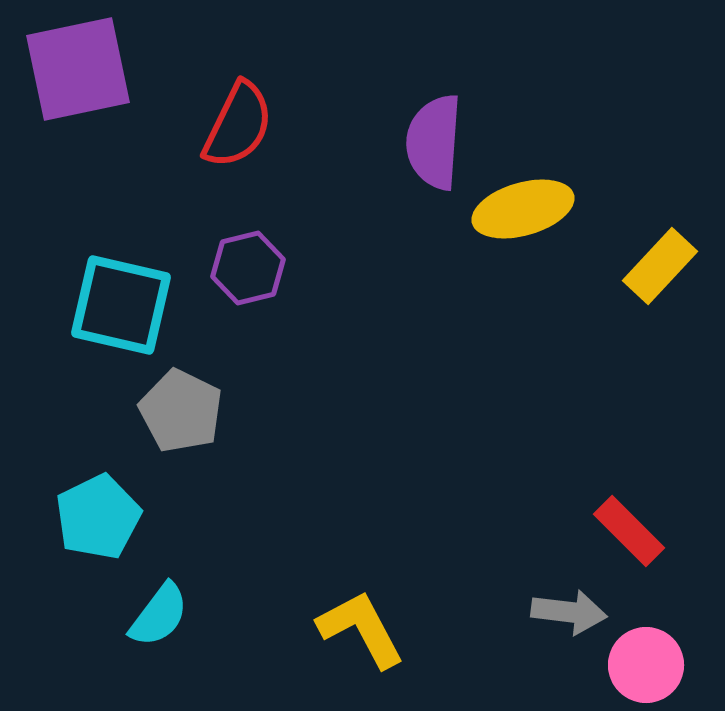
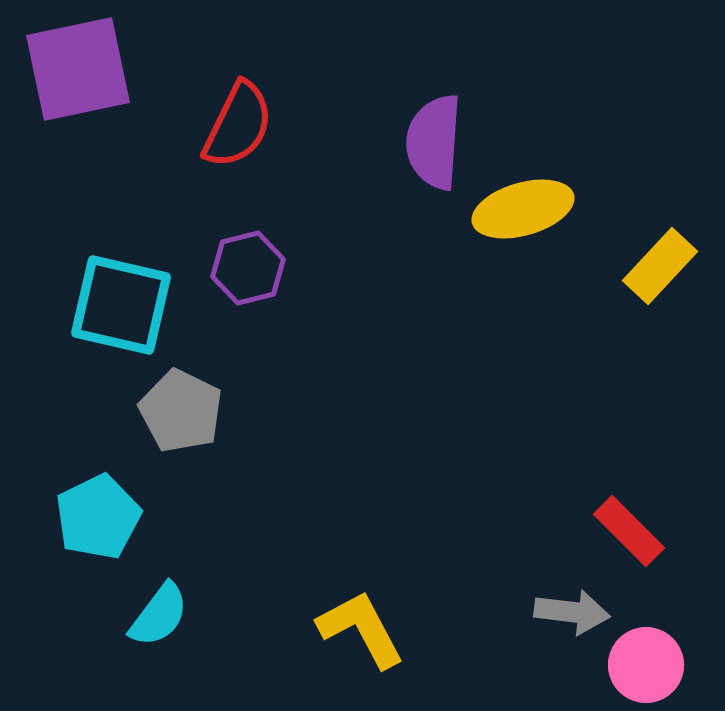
gray arrow: moved 3 px right
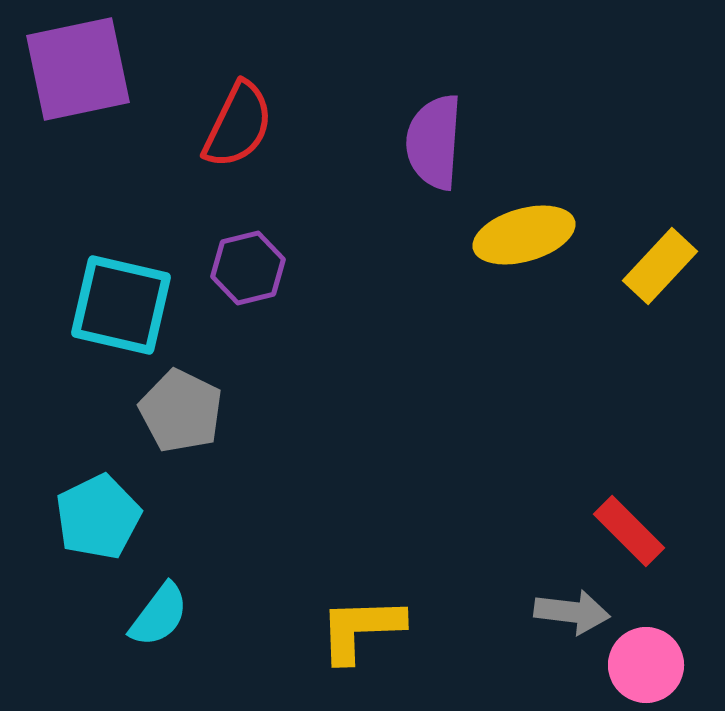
yellow ellipse: moved 1 px right, 26 px down
yellow L-shape: rotated 64 degrees counterclockwise
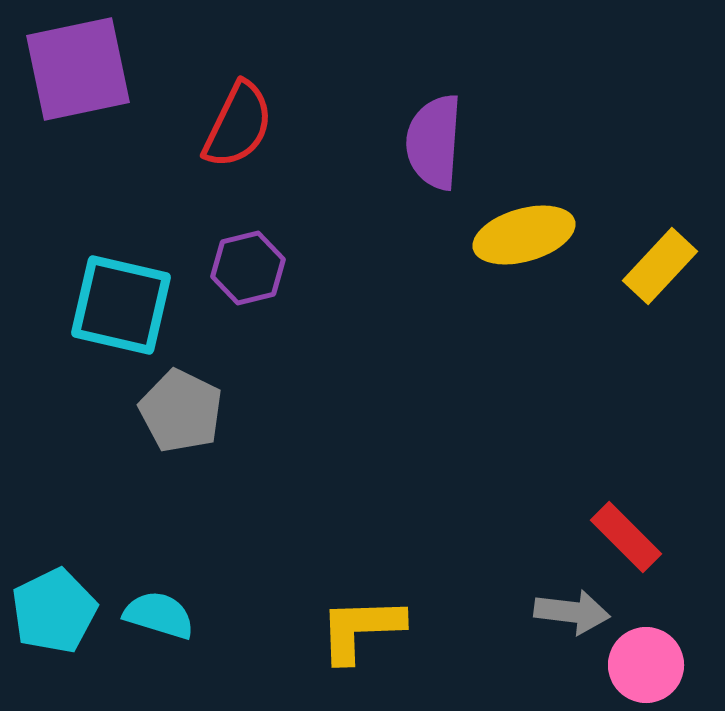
cyan pentagon: moved 44 px left, 94 px down
red rectangle: moved 3 px left, 6 px down
cyan semicircle: rotated 110 degrees counterclockwise
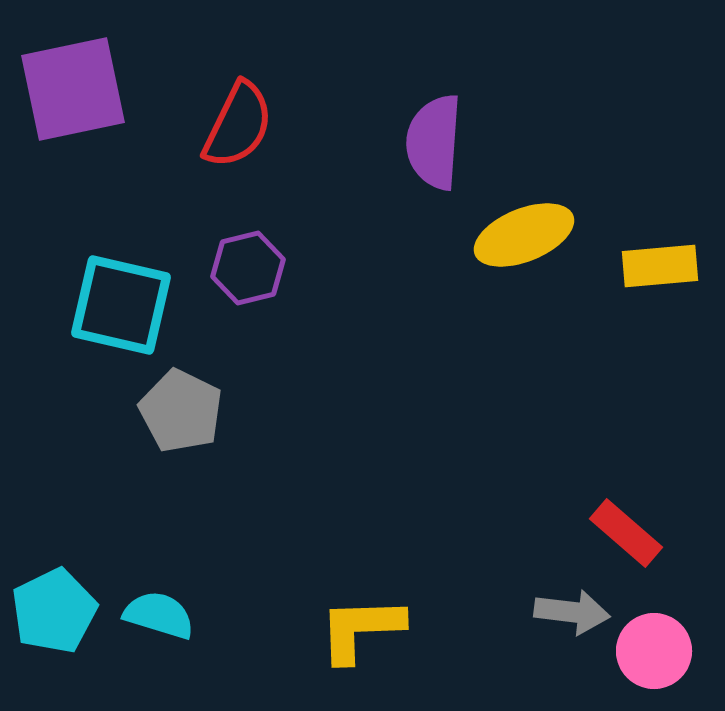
purple square: moved 5 px left, 20 px down
yellow ellipse: rotated 6 degrees counterclockwise
yellow rectangle: rotated 42 degrees clockwise
red rectangle: moved 4 px up; rotated 4 degrees counterclockwise
pink circle: moved 8 px right, 14 px up
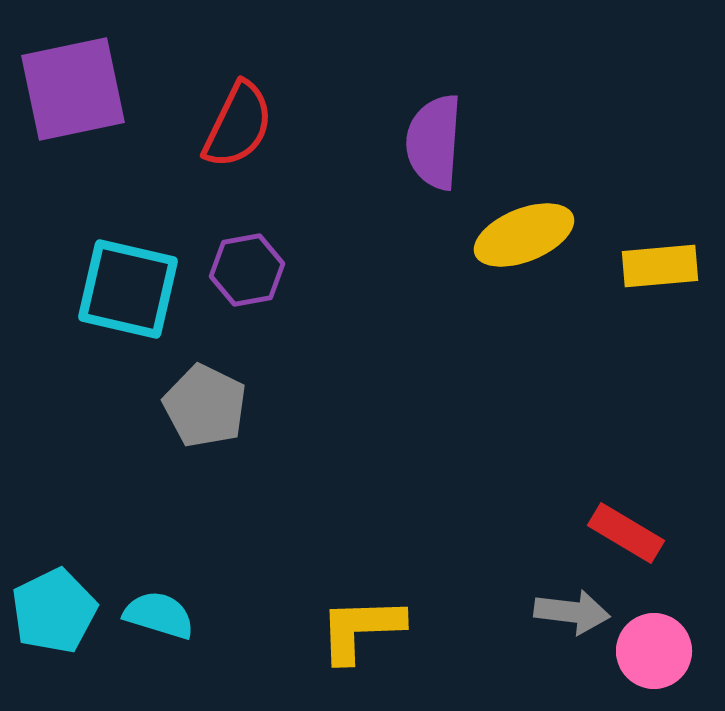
purple hexagon: moved 1 px left, 2 px down; rotated 4 degrees clockwise
cyan square: moved 7 px right, 16 px up
gray pentagon: moved 24 px right, 5 px up
red rectangle: rotated 10 degrees counterclockwise
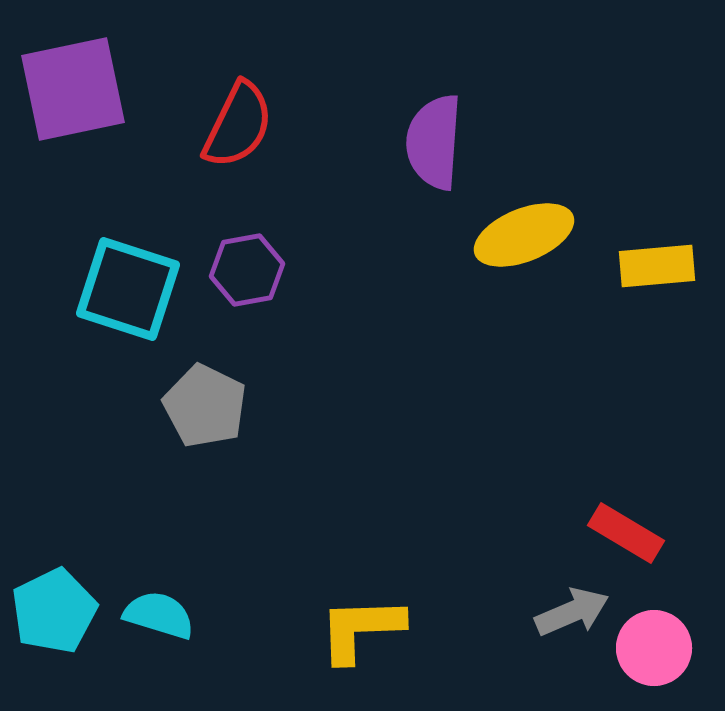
yellow rectangle: moved 3 px left
cyan square: rotated 5 degrees clockwise
gray arrow: rotated 30 degrees counterclockwise
pink circle: moved 3 px up
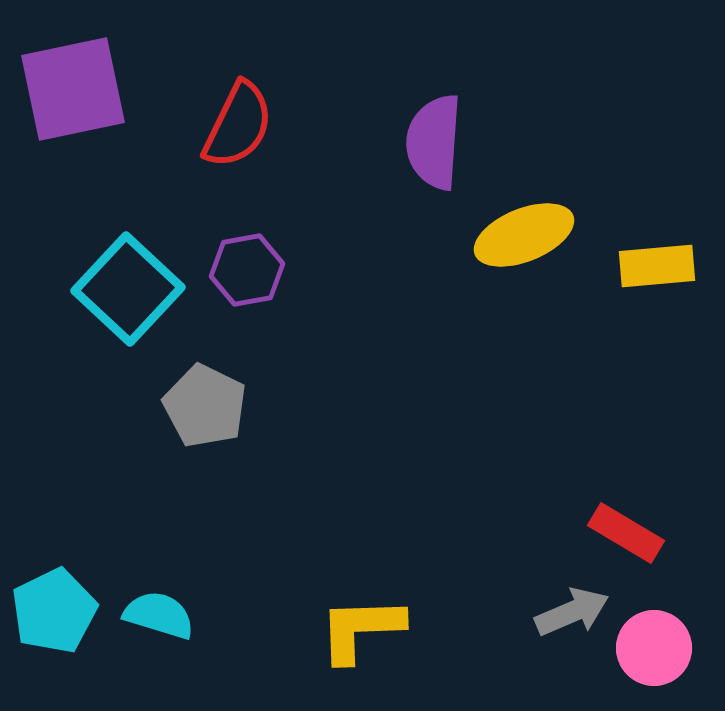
cyan square: rotated 25 degrees clockwise
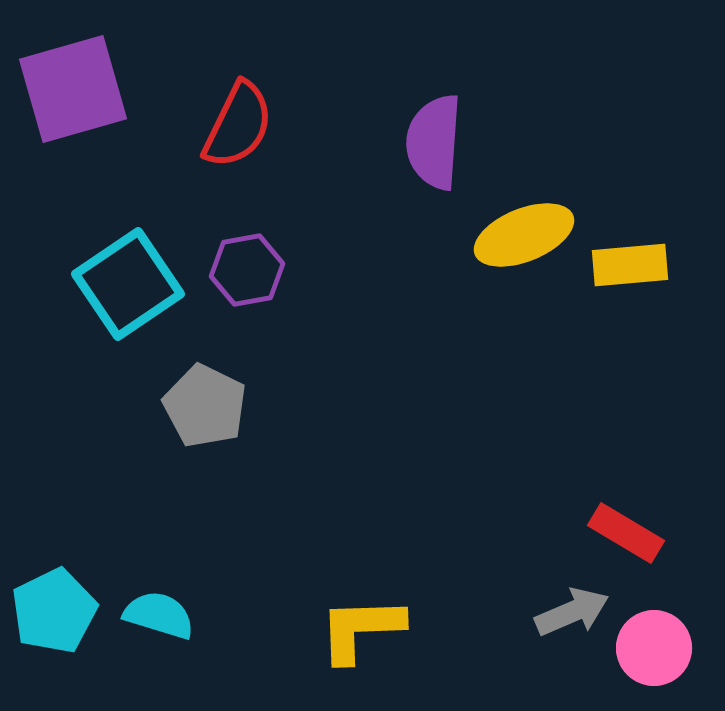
purple square: rotated 4 degrees counterclockwise
yellow rectangle: moved 27 px left, 1 px up
cyan square: moved 5 px up; rotated 13 degrees clockwise
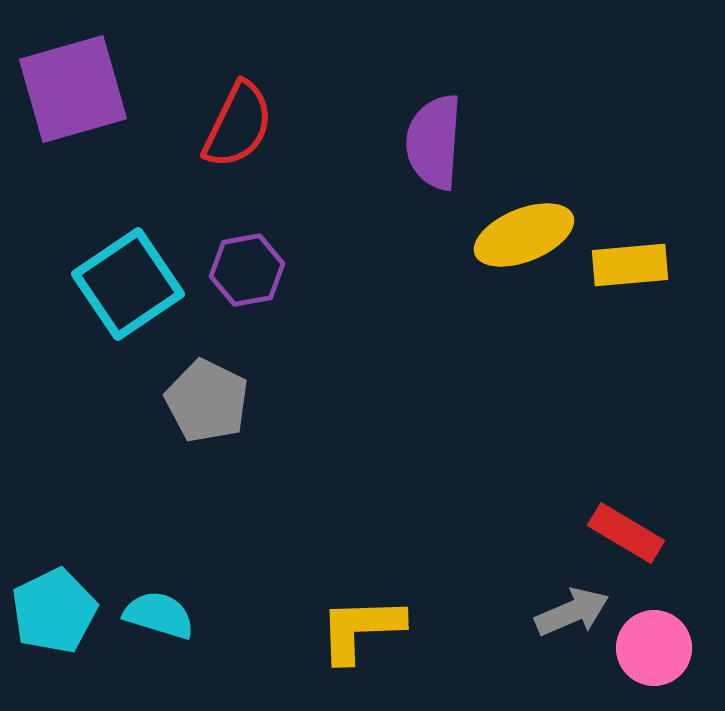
gray pentagon: moved 2 px right, 5 px up
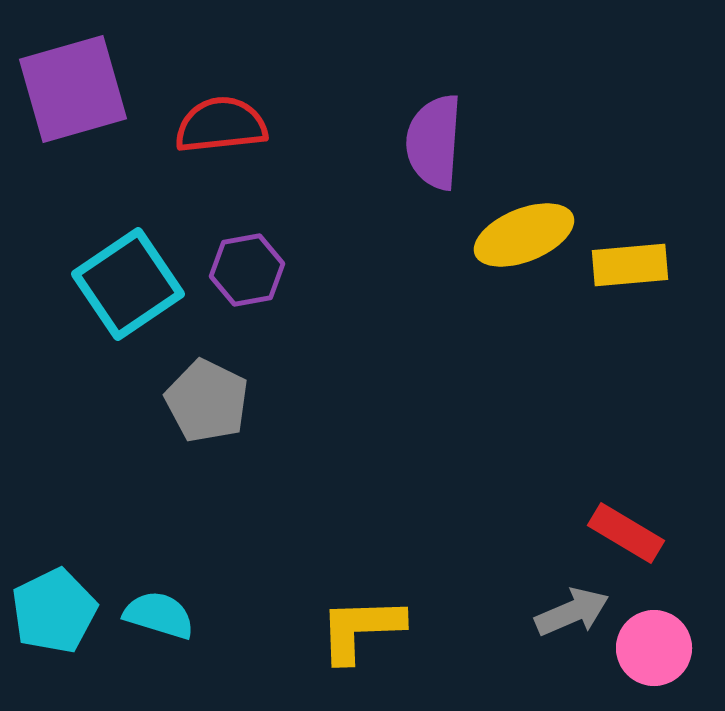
red semicircle: moved 17 px left; rotated 122 degrees counterclockwise
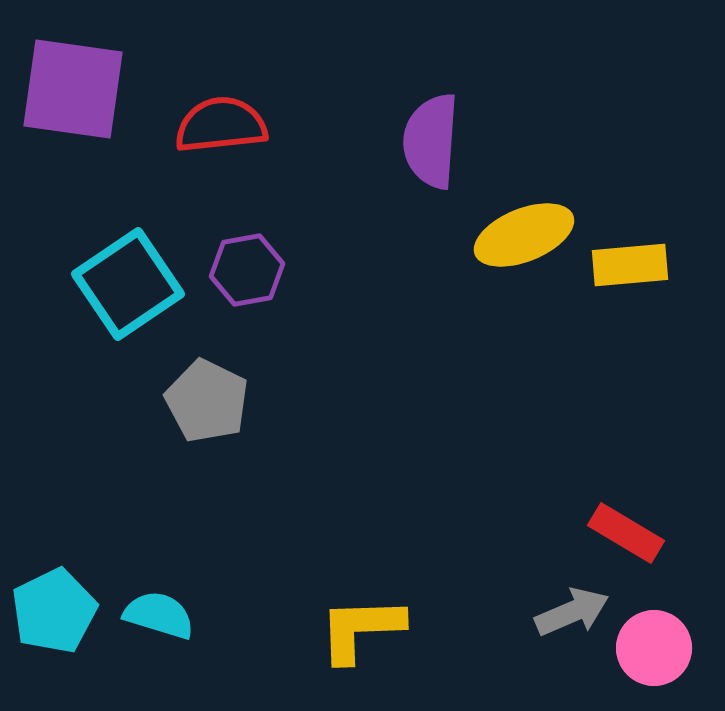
purple square: rotated 24 degrees clockwise
purple semicircle: moved 3 px left, 1 px up
